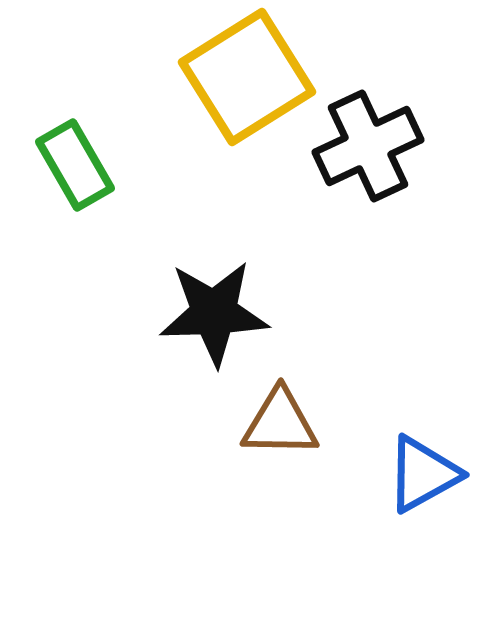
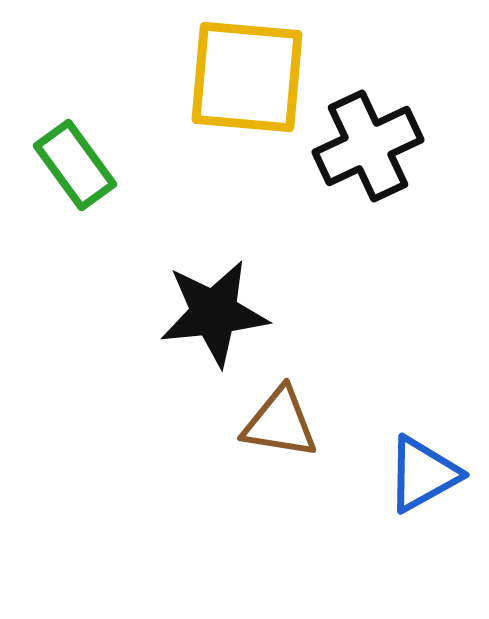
yellow square: rotated 37 degrees clockwise
green rectangle: rotated 6 degrees counterclockwise
black star: rotated 4 degrees counterclockwise
brown triangle: rotated 8 degrees clockwise
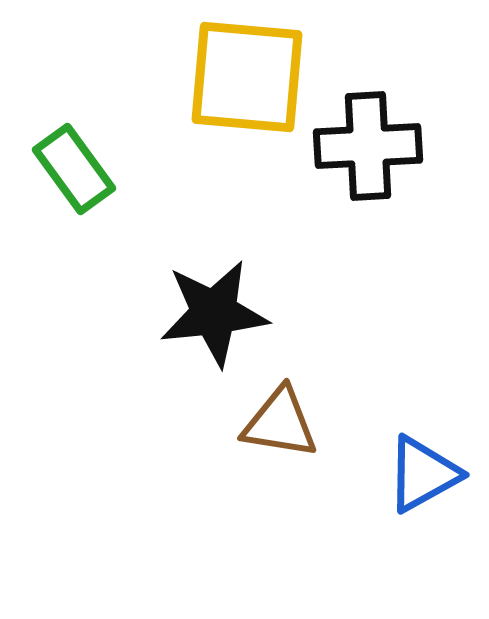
black cross: rotated 22 degrees clockwise
green rectangle: moved 1 px left, 4 px down
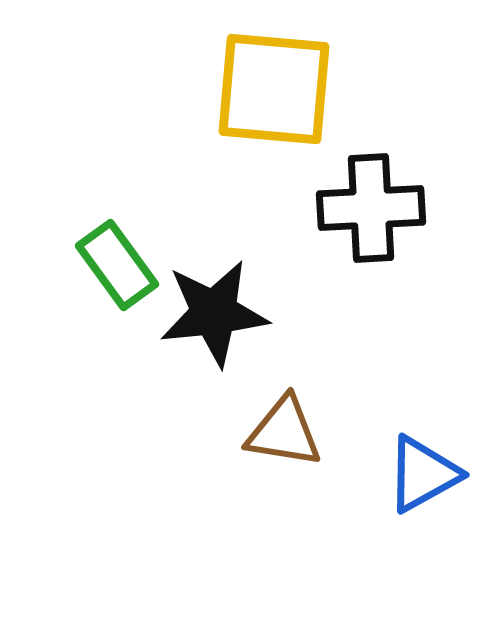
yellow square: moved 27 px right, 12 px down
black cross: moved 3 px right, 62 px down
green rectangle: moved 43 px right, 96 px down
brown triangle: moved 4 px right, 9 px down
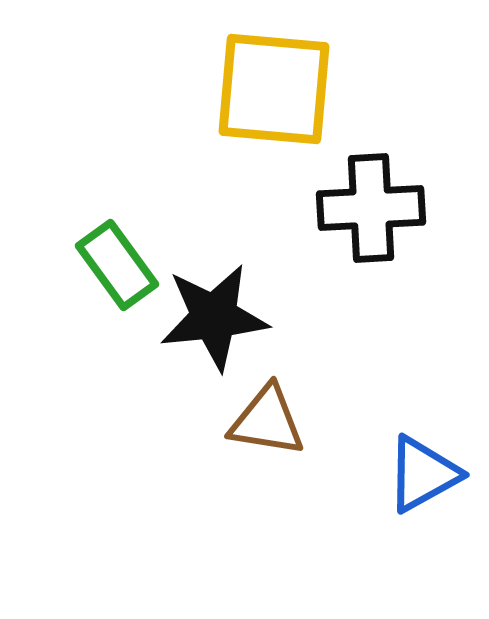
black star: moved 4 px down
brown triangle: moved 17 px left, 11 px up
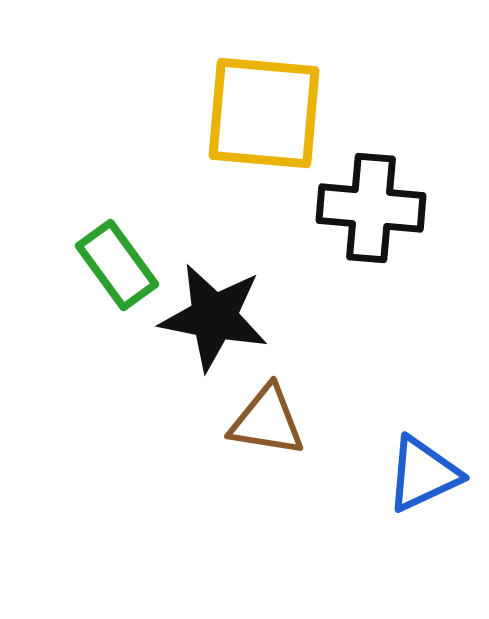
yellow square: moved 10 px left, 24 px down
black cross: rotated 8 degrees clockwise
black star: rotated 17 degrees clockwise
blue triangle: rotated 4 degrees clockwise
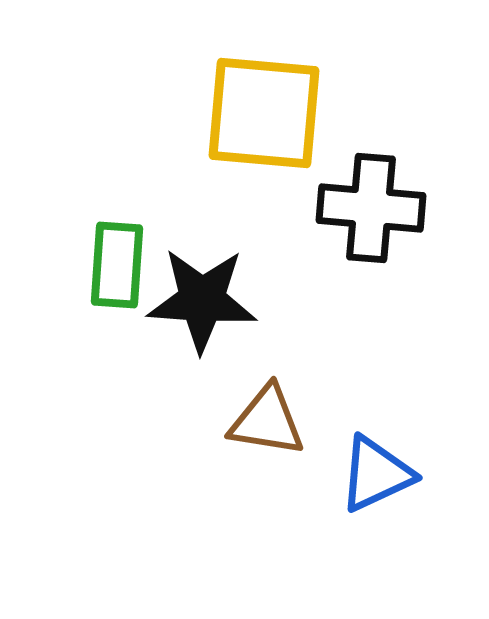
green rectangle: rotated 40 degrees clockwise
black star: moved 12 px left, 17 px up; rotated 7 degrees counterclockwise
blue triangle: moved 47 px left
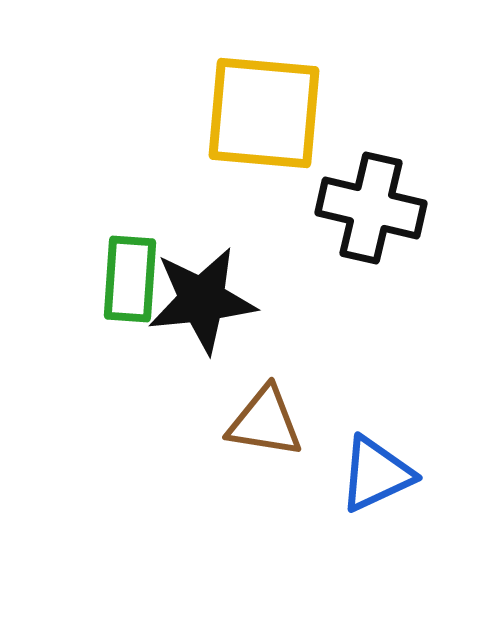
black cross: rotated 8 degrees clockwise
green rectangle: moved 13 px right, 14 px down
black star: rotated 10 degrees counterclockwise
brown triangle: moved 2 px left, 1 px down
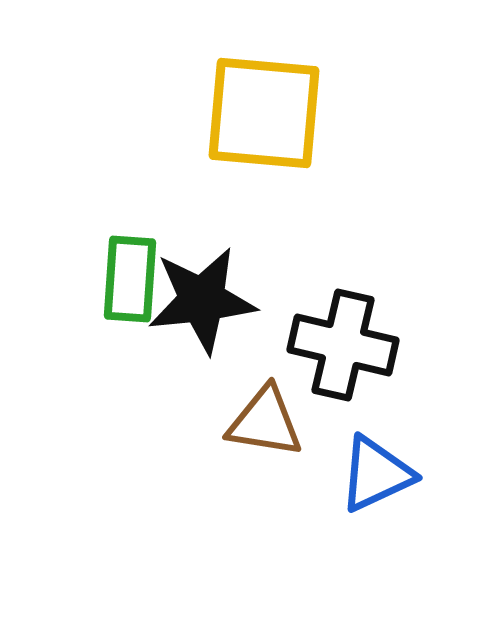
black cross: moved 28 px left, 137 px down
